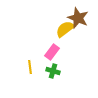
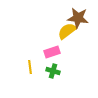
brown star: rotated 15 degrees counterclockwise
yellow semicircle: moved 2 px right, 2 px down
pink rectangle: rotated 35 degrees clockwise
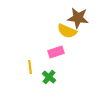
yellow semicircle: rotated 120 degrees counterclockwise
pink rectangle: moved 4 px right
green cross: moved 4 px left, 6 px down; rotated 24 degrees clockwise
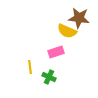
brown star: moved 1 px right
green cross: rotated 16 degrees counterclockwise
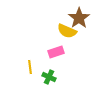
brown star: rotated 30 degrees clockwise
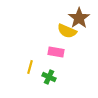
pink rectangle: rotated 28 degrees clockwise
yellow line: rotated 24 degrees clockwise
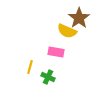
green cross: moved 1 px left
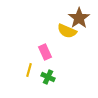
pink rectangle: moved 11 px left; rotated 56 degrees clockwise
yellow line: moved 1 px left, 3 px down
